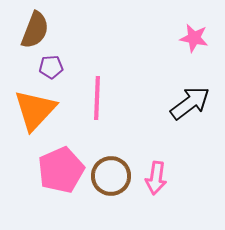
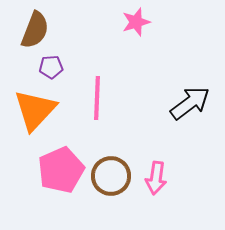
pink star: moved 58 px left, 16 px up; rotated 28 degrees counterclockwise
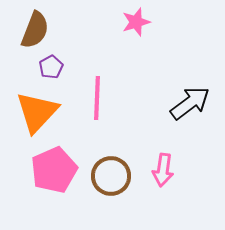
purple pentagon: rotated 25 degrees counterclockwise
orange triangle: moved 2 px right, 2 px down
pink pentagon: moved 7 px left
pink arrow: moved 7 px right, 8 px up
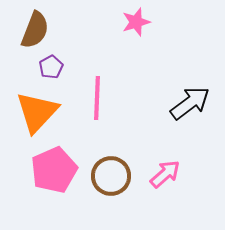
pink arrow: moved 2 px right, 4 px down; rotated 140 degrees counterclockwise
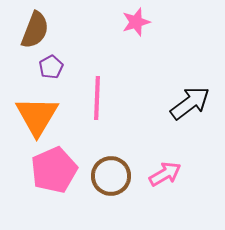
orange triangle: moved 4 px down; rotated 12 degrees counterclockwise
pink arrow: rotated 12 degrees clockwise
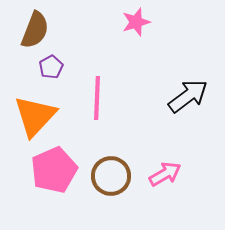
black arrow: moved 2 px left, 7 px up
orange triangle: moved 2 px left; rotated 12 degrees clockwise
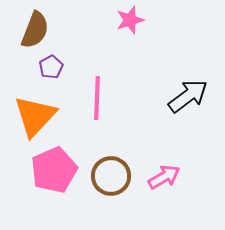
pink star: moved 6 px left, 2 px up
pink arrow: moved 1 px left, 3 px down
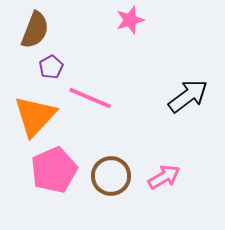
pink line: moved 7 px left; rotated 69 degrees counterclockwise
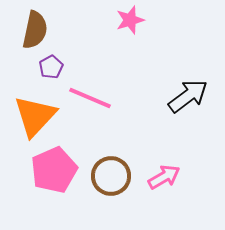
brown semicircle: rotated 9 degrees counterclockwise
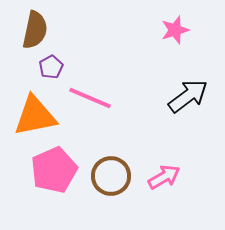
pink star: moved 45 px right, 10 px down
orange triangle: rotated 36 degrees clockwise
